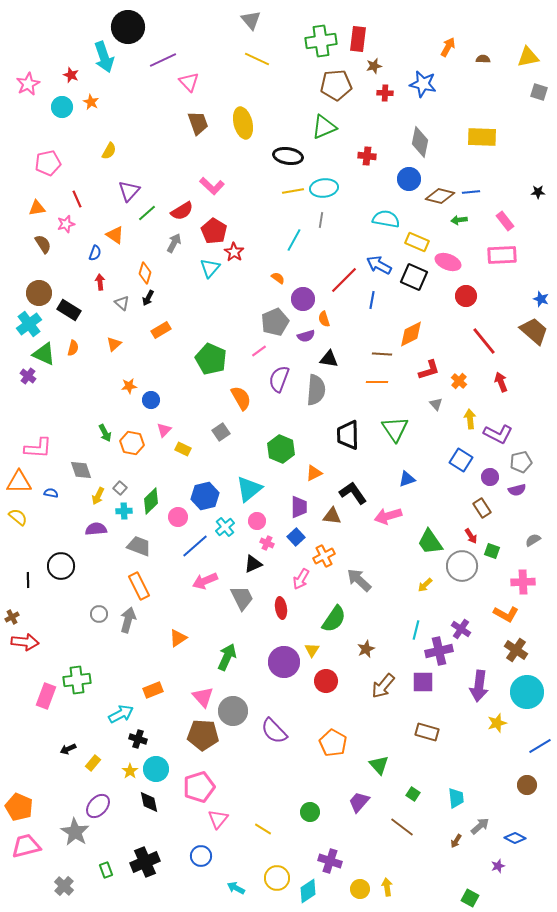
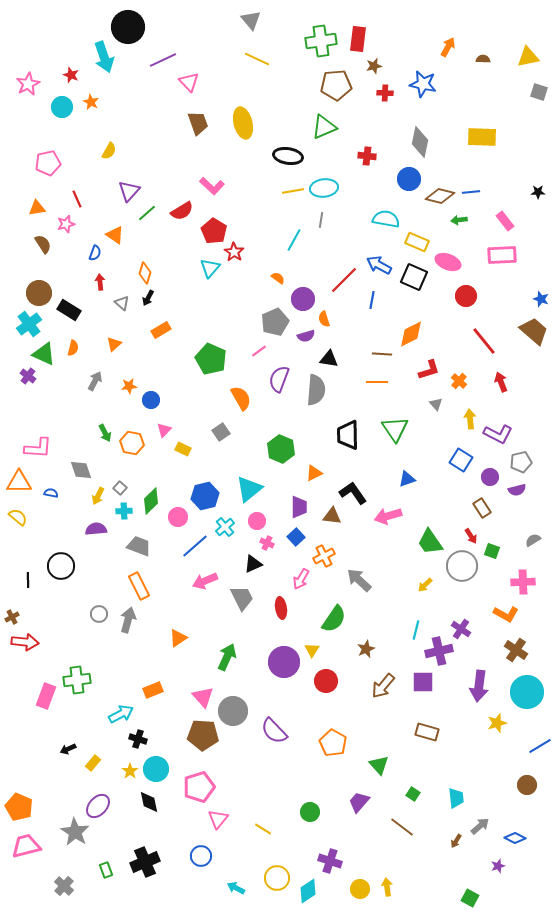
gray arrow at (174, 243): moved 79 px left, 138 px down
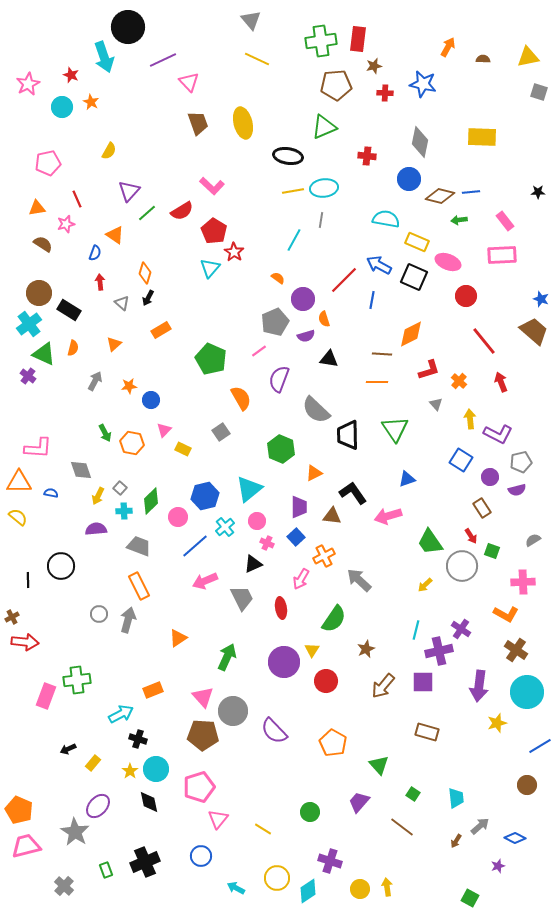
brown semicircle at (43, 244): rotated 24 degrees counterclockwise
gray semicircle at (316, 390): moved 20 px down; rotated 128 degrees clockwise
orange pentagon at (19, 807): moved 3 px down
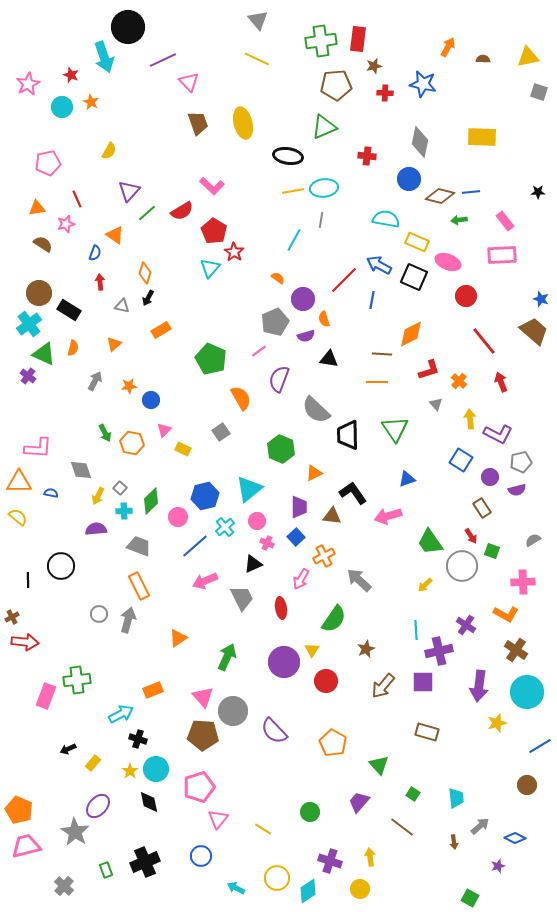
gray triangle at (251, 20): moved 7 px right
gray triangle at (122, 303): moved 3 px down; rotated 28 degrees counterclockwise
purple cross at (461, 629): moved 5 px right, 4 px up
cyan line at (416, 630): rotated 18 degrees counterclockwise
brown arrow at (456, 841): moved 2 px left, 1 px down; rotated 40 degrees counterclockwise
yellow arrow at (387, 887): moved 17 px left, 30 px up
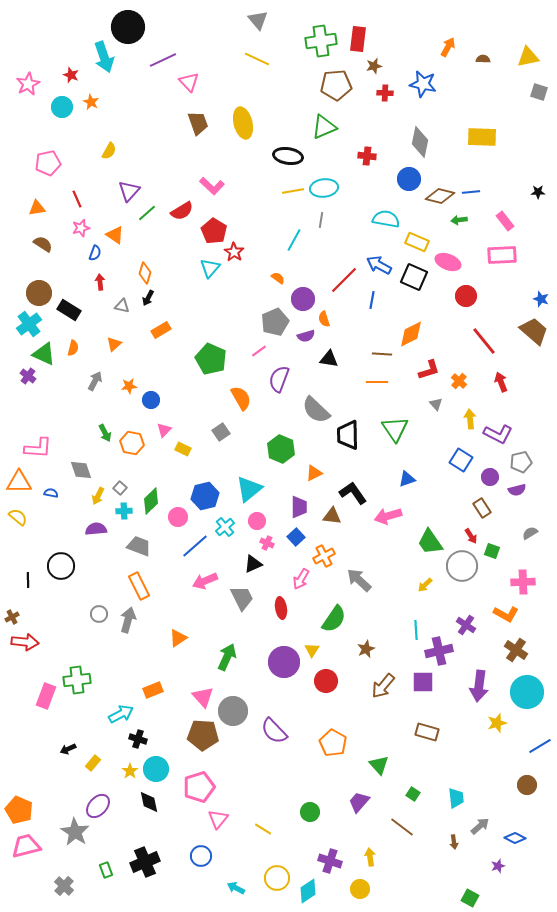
pink star at (66, 224): moved 15 px right, 4 px down
gray semicircle at (533, 540): moved 3 px left, 7 px up
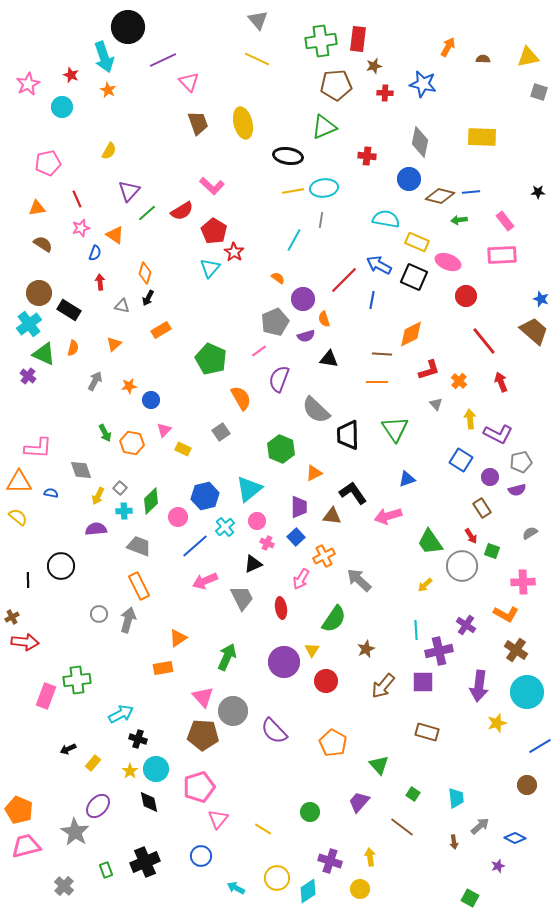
orange star at (91, 102): moved 17 px right, 12 px up
orange rectangle at (153, 690): moved 10 px right, 22 px up; rotated 12 degrees clockwise
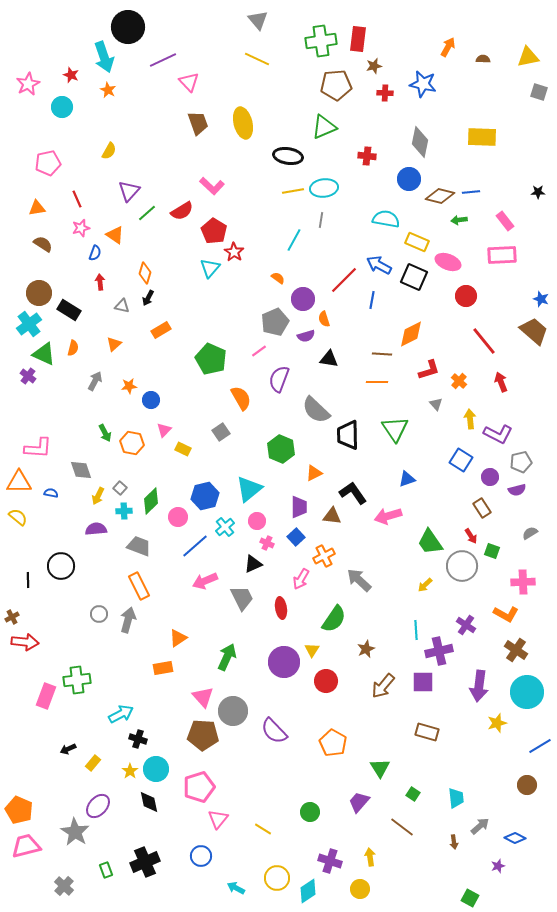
green triangle at (379, 765): moved 1 px right, 3 px down; rotated 10 degrees clockwise
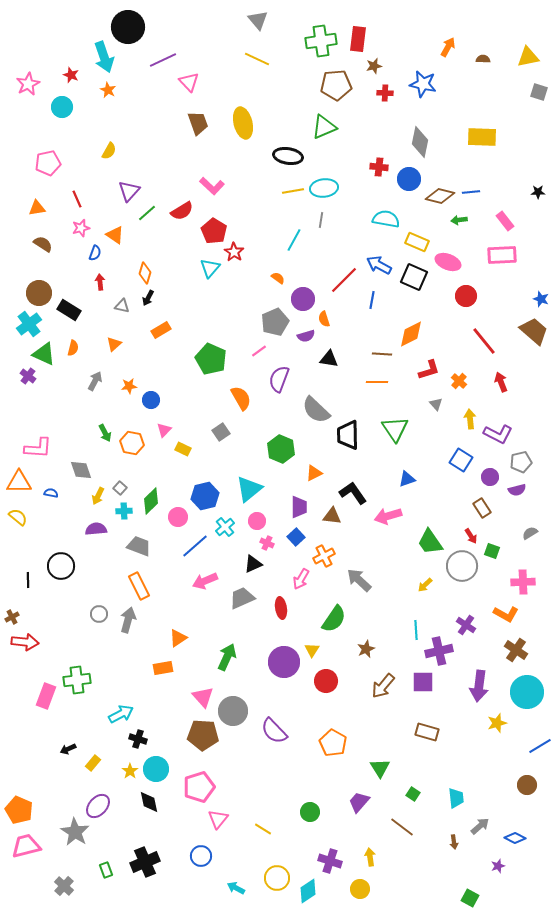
red cross at (367, 156): moved 12 px right, 11 px down
gray trapezoid at (242, 598): rotated 88 degrees counterclockwise
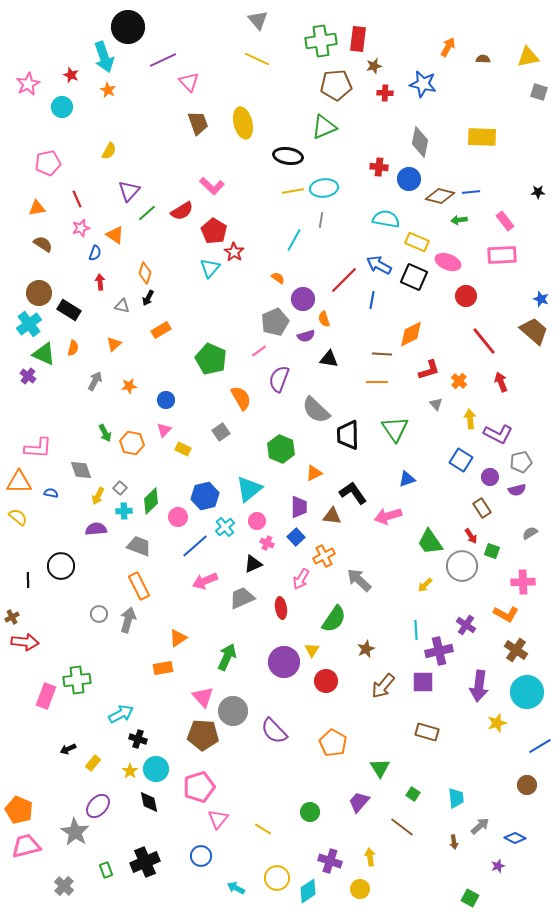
blue circle at (151, 400): moved 15 px right
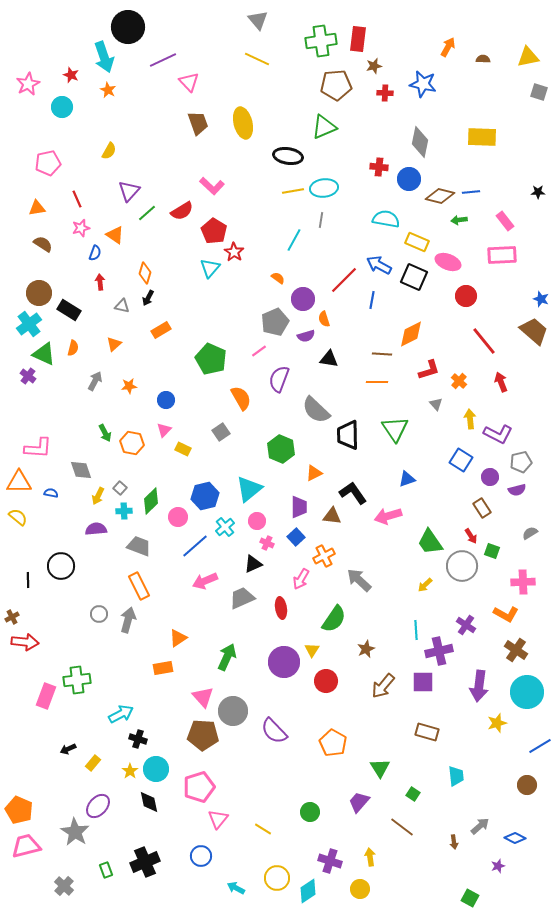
cyan trapezoid at (456, 798): moved 22 px up
